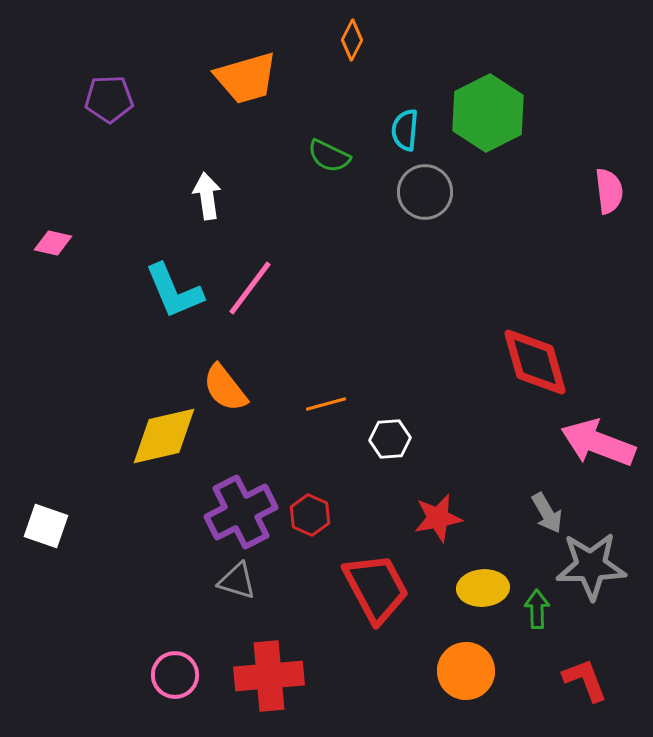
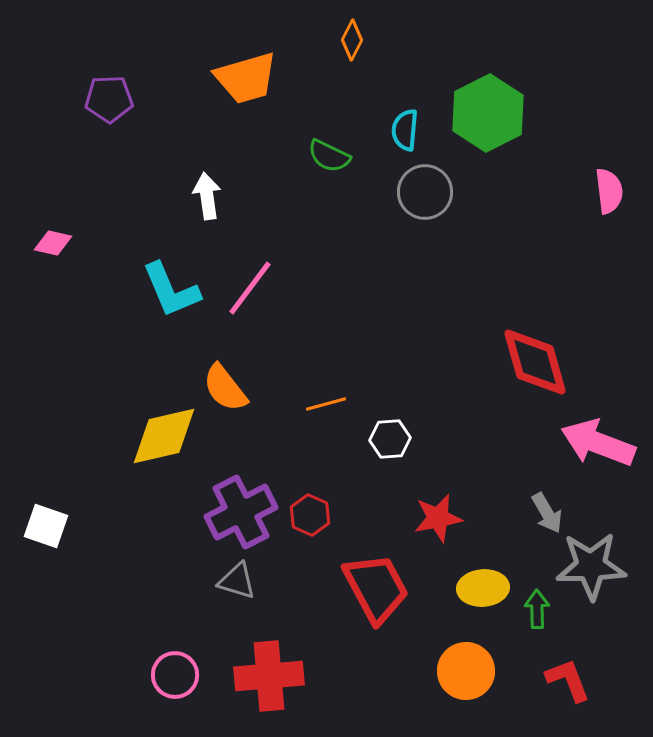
cyan L-shape: moved 3 px left, 1 px up
red L-shape: moved 17 px left
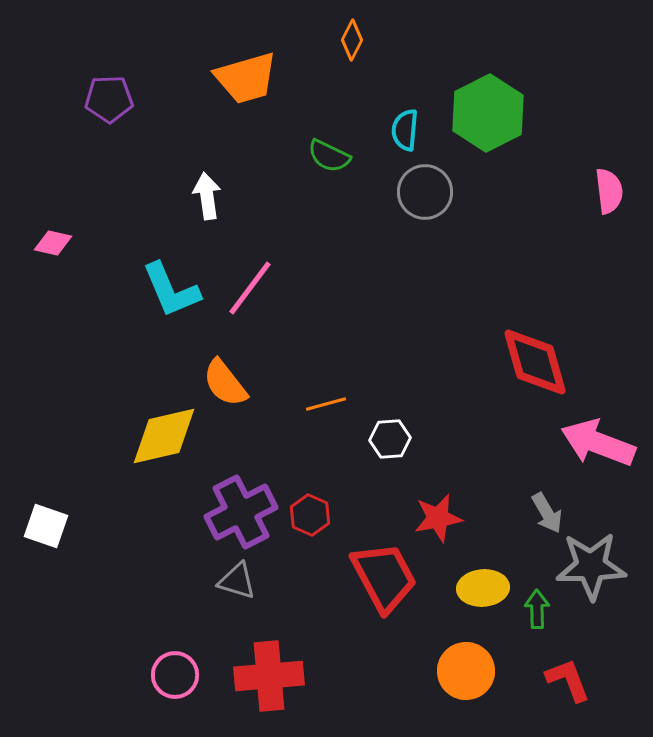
orange semicircle: moved 5 px up
red trapezoid: moved 8 px right, 11 px up
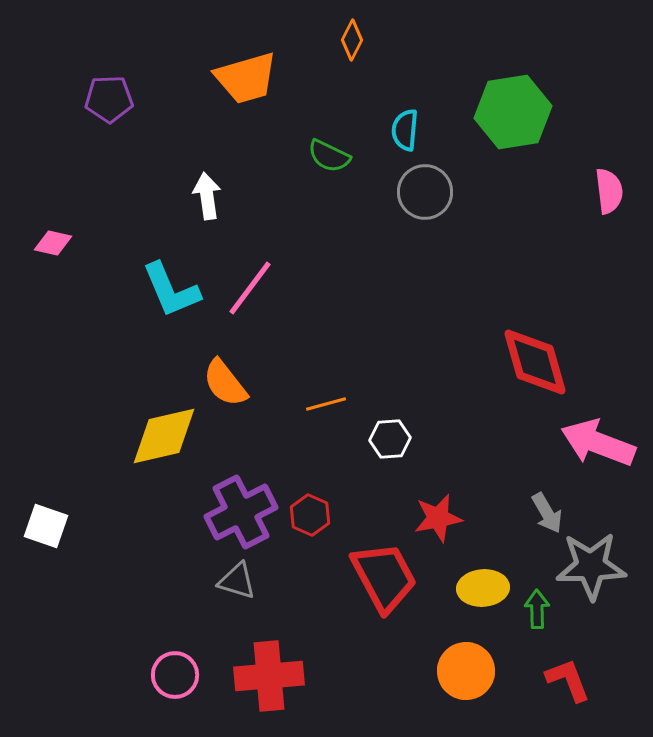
green hexagon: moved 25 px right, 1 px up; rotated 18 degrees clockwise
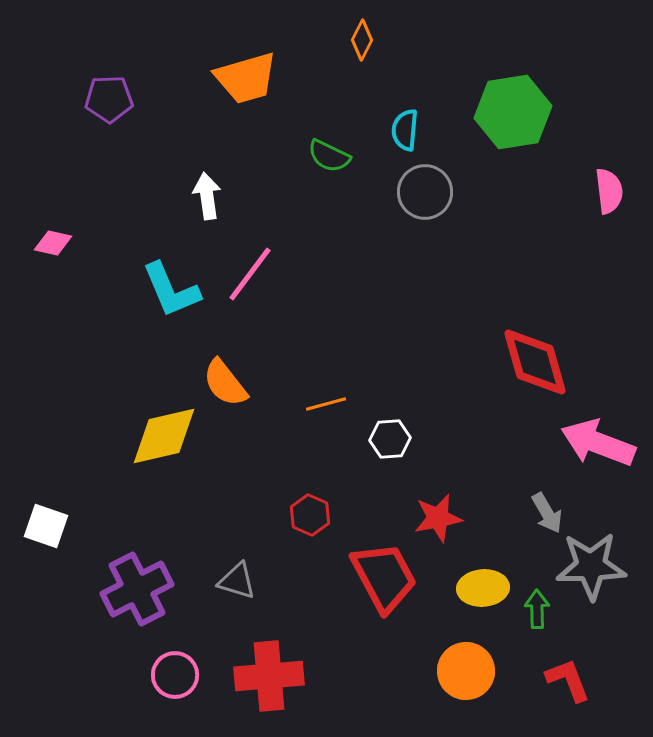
orange diamond: moved 10 px right
pink line: moved 14 px up
purple cross: moved 104 px left, 77 px down
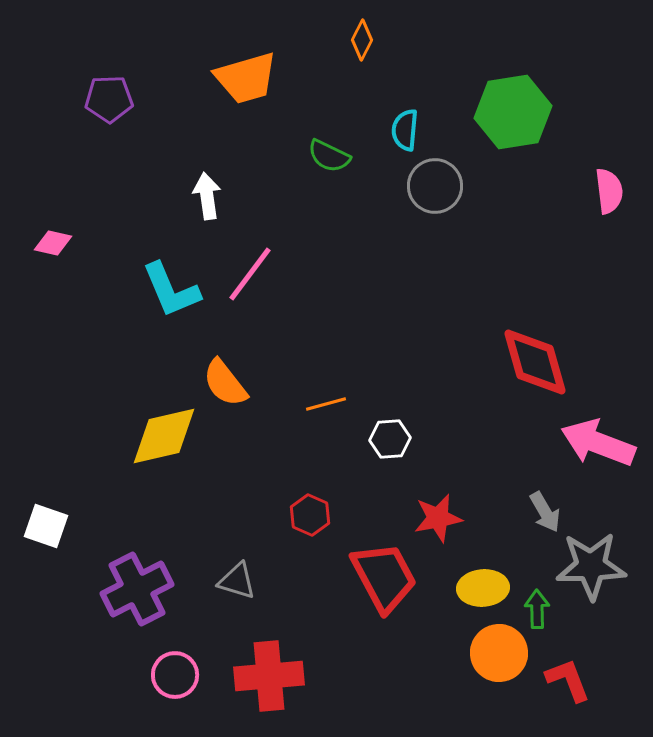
gray circle: moved 10 px right, 6 px up
gray arrow: moved 2 px left, 1 px up
orange circle: moved 33 px right, 18 px up
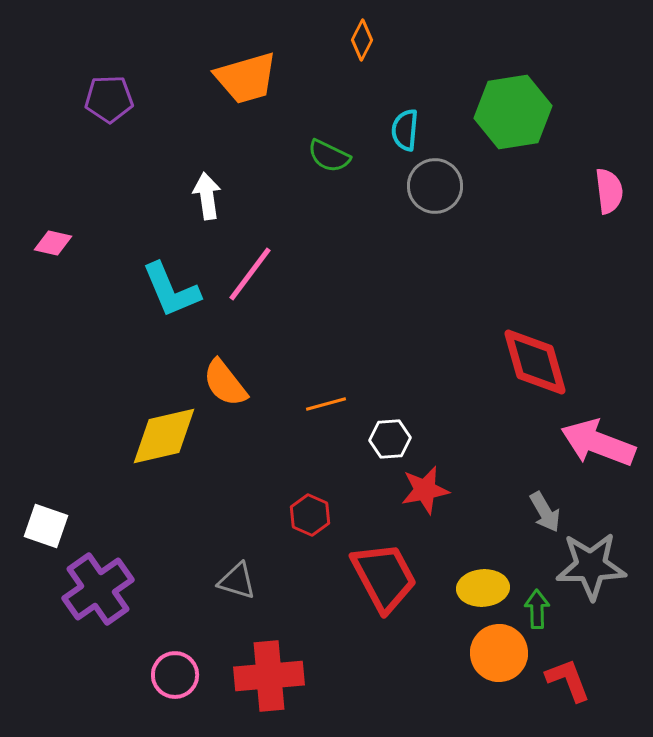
red star: moved 13 px left, 28 px up
purple cross: moved 39 px left; rotated 8 degrees counterclockwise
